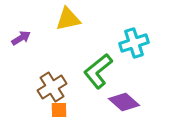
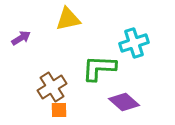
green L-shape: moved 1 px right, 3 px up; rotated 42 degrees clockwise
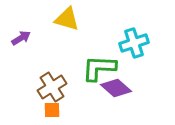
yellow triangle: moved 1 px left; rotated 28 degrees clockwise
purple diamond: moved 8 px left, 14 px up
orange square: moved 7 px left
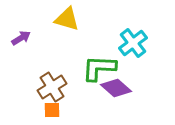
cyan cross: moved 1 px left; rotated 20 degrees counterclockwise
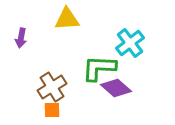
yellow triangle: rotated 20 degrees counterclockwise
purple arrow: rotated 132 degrees clockwise
cyan cross: moved 3 px left
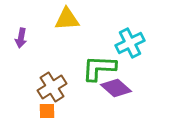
cyan cross: rotated 12 degrees clockwise
orange square: moved 5 px left, 1 px down
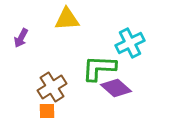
purple arrow: rotated 18 degrees clockwise
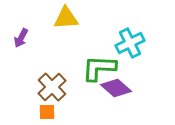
yellow triangle: moved 1 px left, 1 px up
brown cross: rotated 12 degrees counterclockwise
orange square: moved 1 px down
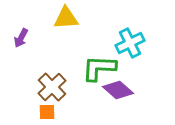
purple diamond: moved 2 px right, 2 px down
